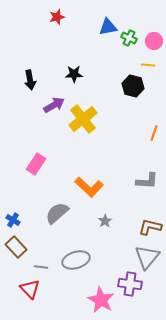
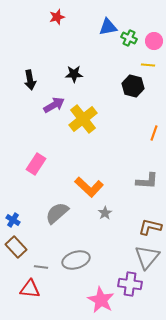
gray star: moved 8 px up
red triangle: rotated 40 degrees counterclockwise
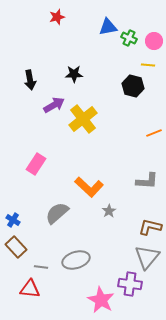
orange line: rotated 49 degrees clockwise
gray star: moved 4 px right, 2 px up
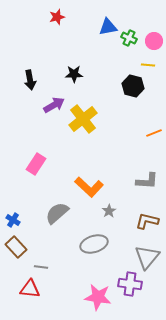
brown L-shape: moved 3 px left, 6 px up
gray ellipse: moved 18 px right, 16 px up
pink star: moved 3 px left, 3 px up; rotated 20 degrees counterclockwise
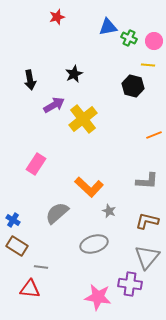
black star: rotated 24 degrees counterclockwise
orange line: moved 2 px down
gray star: rotated 16 degrees counterclockwise
brown rectangle: moved 1 px right, 1 px up; rotated 15 degrees counterclockwise
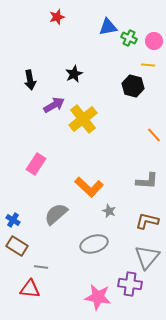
orange line: rotated 70 degrees clockwise
gray semicircle: moved 1 px left, 1 px down
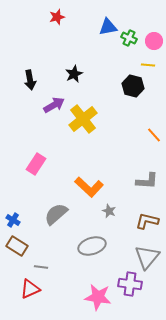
gray ellipse: moved 2 px left, 2 px down
red triangle: rotated 30 degrees counterclockwise
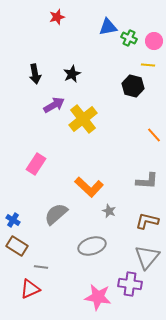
black star: moved 2 px left
black arrow: moved 5 px right, 6 px up
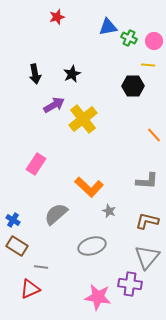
black hexagon: rotated 15 degrees counterclockwise
